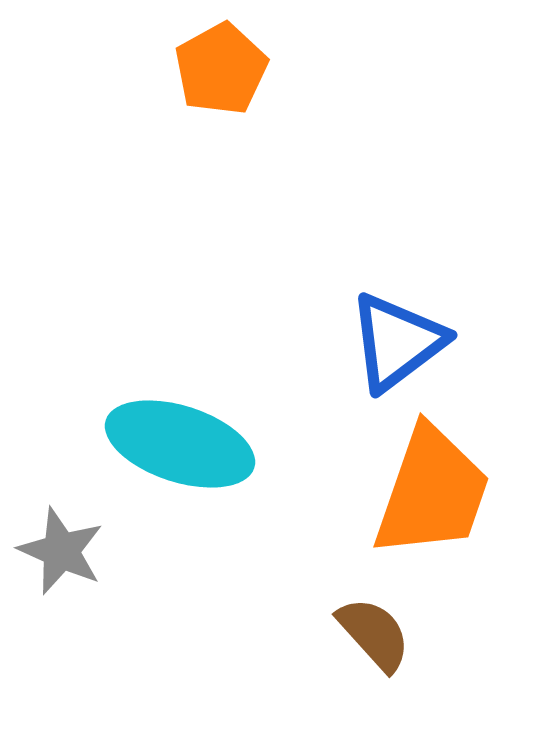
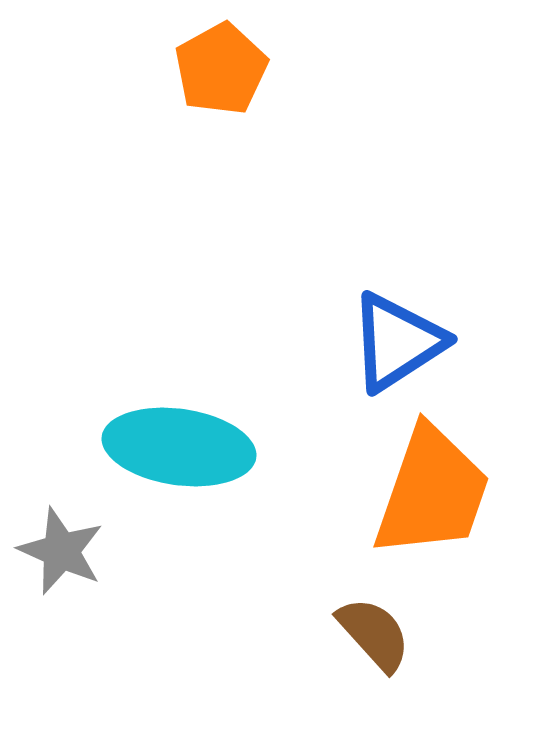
blue triangle: rotated 4 degrees clockwise
cyan ellipse: moved 1 px left, 3 px down; rotated 10 degrees counterclockwise
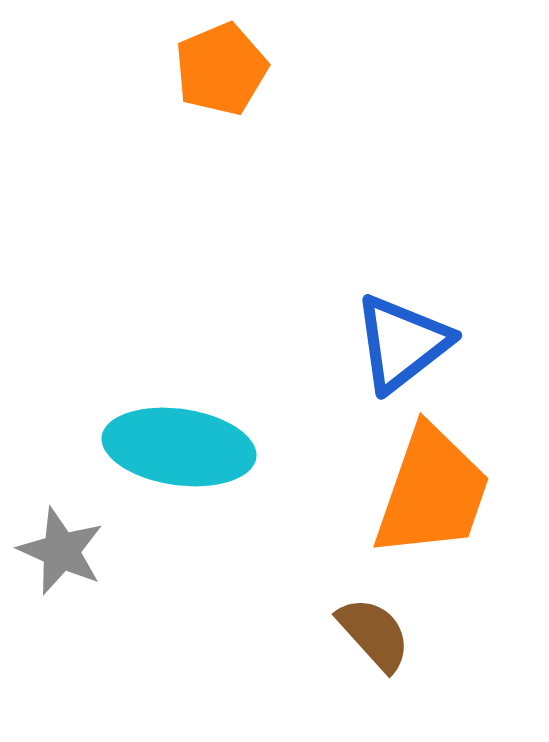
orange pentagon: rotated 6 degrees clockwise
blue triangle: moved 5 px right, 1 px down; rotated 5 degrees counterclockwise
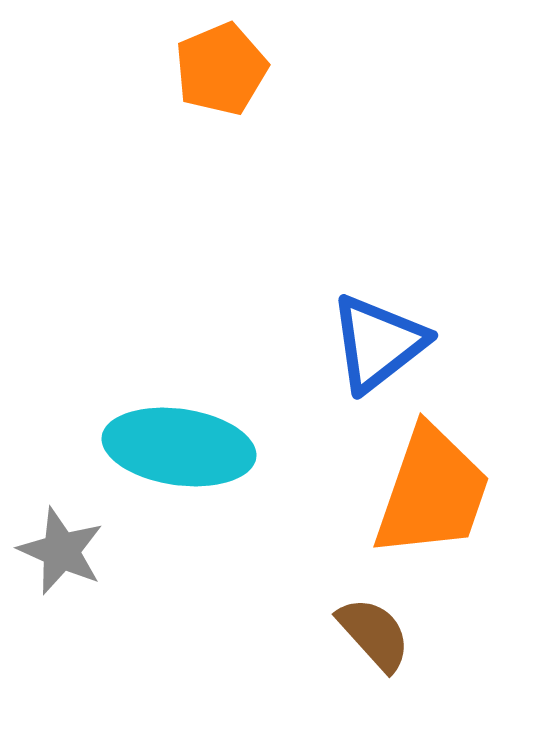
blue triangle: moved 24 px left
